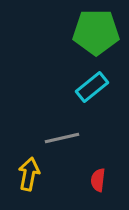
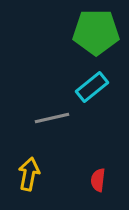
gray line: moved 10 px left, 20 px up
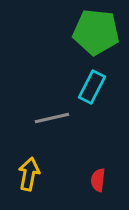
green pentagon: rotated 6 degrees clockwise
cyan rectangle: rotated 24 degrees counterclockwise
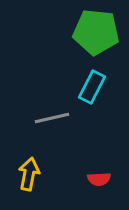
red semicircle: moved 1 px right, 1 px up; rotated 100 degrees counterclockwise
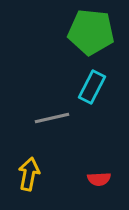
green pentagon: moved 5 px left
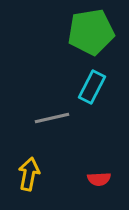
green pentagon: rotated 15 degrees counterclockwise
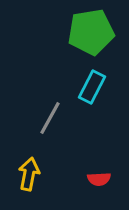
gray line: moved 2 px left; rotated 48 degrees counterclockwise
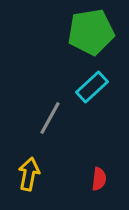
cyan rectangle: rotated 20 degrees clockwise
red semicircle: rotated 80 degrees counterclockwise
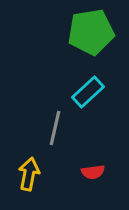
cyan rectangle: moved 4 px left, 5 px down
gray line: moved 5 px right, 10 px down; rotated 16 degrees counterclockwise
red semicircle: moved 6 px left, 7 px up; rotated 75 degrees clockwise
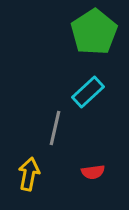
green pentagon: moved 3 px right; rotated 24 degrees counterclockwise
